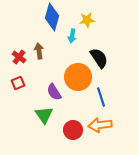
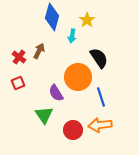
yellow star: rotated 28 degrees counterclockwise
brown arrow: rotated 35 degrees clockwise
purple semicircle: moved 2 px right, 1 px down
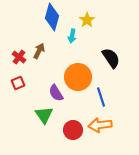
black semicircle: moved 12 px right
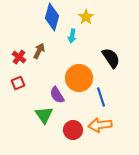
yellow star: moved 1 px left, 3 px up
orange circle: moved 1 px right, 1 px down
purple semicircle: moved 1 px right, 2 px down
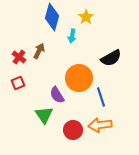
black semicircle: rotated 95 degrees clockwise
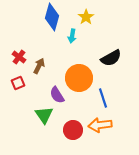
brown arrow: moved 15 px down
blue line: moved 2 px right, 1 px down
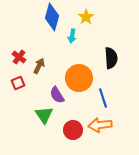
black semicircle: rotated 65 degrees counterclockwise
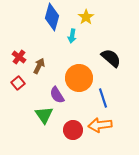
black semicircle: rotated 45 degrees counterclockwise
red square: rotated 16 degrees counterclockwise
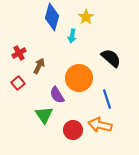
red cross: moved 4 px up; rotated 24 degrees clockwise
blue line: moved 4 px right, 1 px down
orange arrow: rotated 20 degrees clockwise
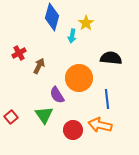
yellow star: moved 6 px down
black semicircle: rotated 35 degrees counterclockwise
red square: moved 7 px left, 34 px down
blue line: rotated 12 degrees clockwise
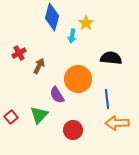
orange circle: moved 1 px left, 1 px down
green triangle: moved 5 px left; rotated 18 degrees clockwise
orange arrow: moved 17 px right, 2 px up; rotated 15 degrees counterclockwise
